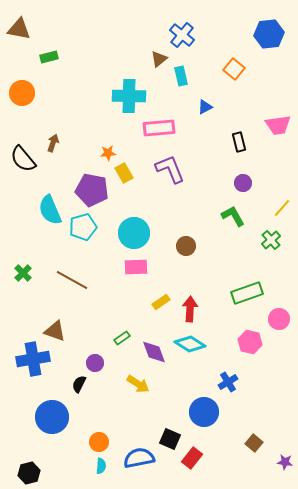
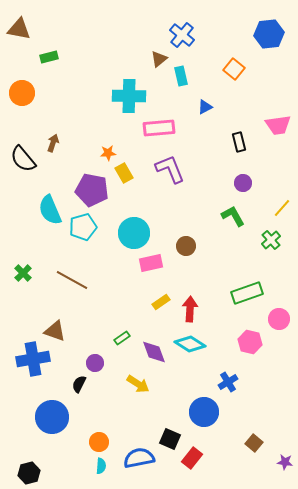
pink rectangle at (136, 267): moved 15 px right, 4 px up; rotated 10 degrees counterclockwise
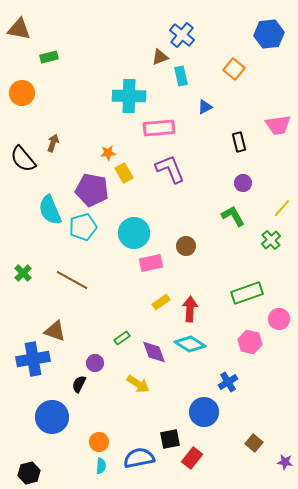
brown triangle at (159, 59): moved 1 px right, 2 px up; rotated 18 degrees clockwise
black square at (170, 439): rotated 35 degrees counterclockwise
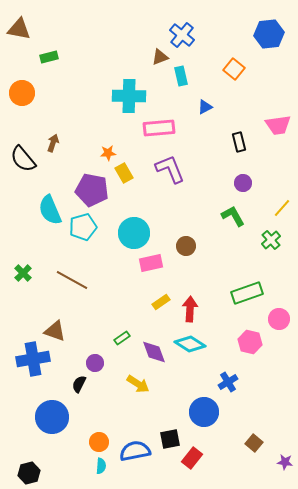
blue semicircle at (139, 458): moved 4 px left, 7 px up
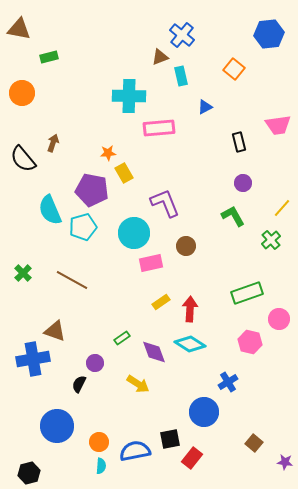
purple L-shape at (170, 169): moved 5 px left, 34 px down
blue circle at (52, 417): moved 5 px right, 9 px down
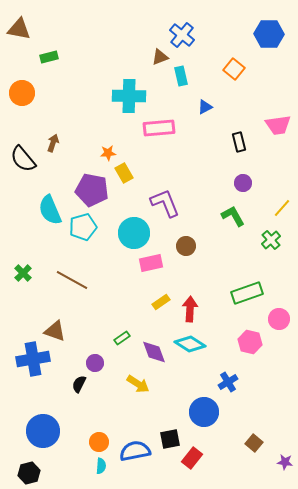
blue hexagon at (269, 34): rotated 8 degrees clockwise
blue circle at (57, 426): moved 14 px left, 5 px down
